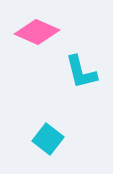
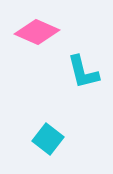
cyan L-shape: moved 2 px right
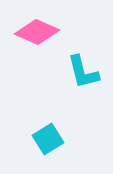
cyan square: rotated 20 degrees clockwise
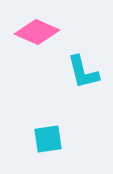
cyan square: rotated 24 degrees clockwise
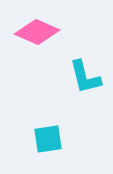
cyan L-shape: moved 2 px right, 5 px down
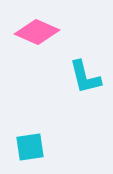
cyan square: moved 18 px left, 8 px down
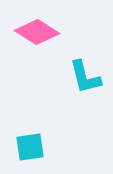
pink diamond: rotated 9 degrees clockwise
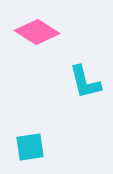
cyan L-shape: moved 5 px down
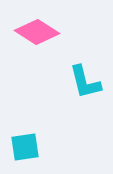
cyan square: moved 5 px left
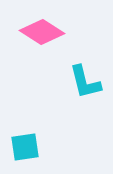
pink diamond: moved 5 px right
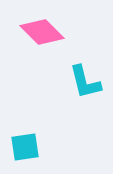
pink diamond: rotated 12 degrees clockwise
